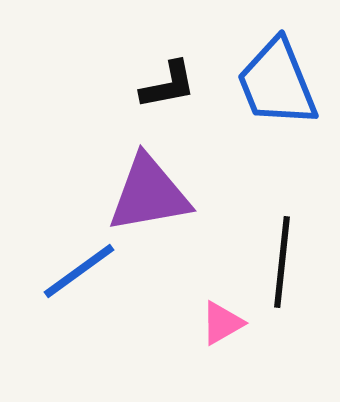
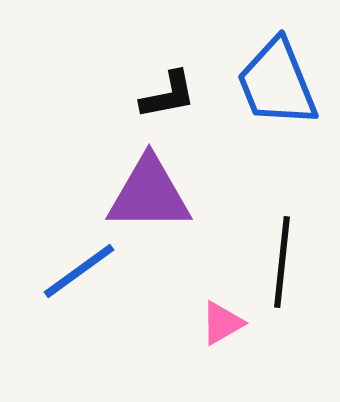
black L-shape: moved 10 px down
purple triangle: rotated 10 degrees clockwise
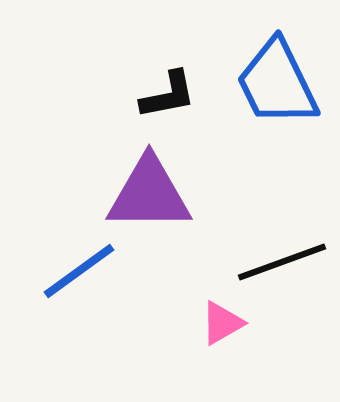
blue trapezoid: rotated 4 degrees counterclockwise
black line: rotated 64 degrees clockwise
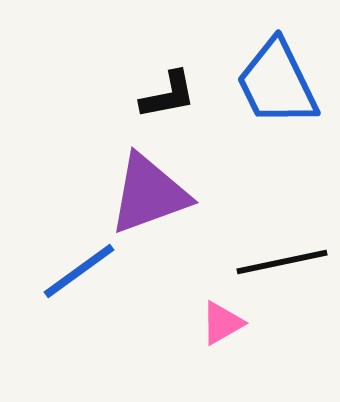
purple triangle: rotated 20 degrees counterclockwise
black line: rotated 8 degrees clockwise
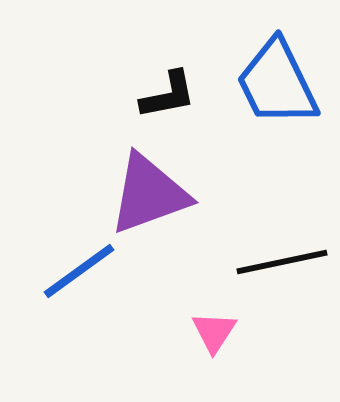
pink triangle: moved 8 px left, 9 px down; rotated 27 degrees counterclockwise
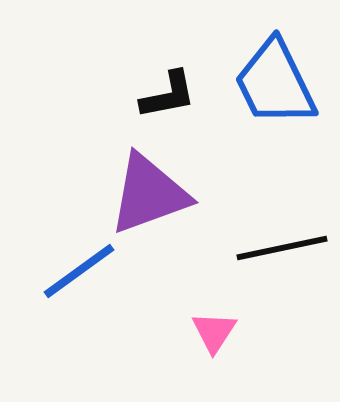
blue trapezoid: moved 2 px left
black line: moved 14 px up
